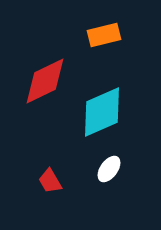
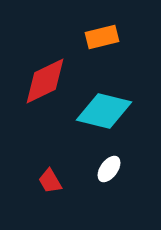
orange rectangle: moved 2 px left, 2 px down
cyan diamond: moved 2 px right, 1 px up; rotated 38 degrees clockwise
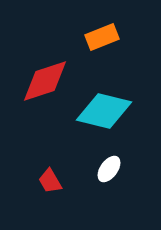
orange rectangle: rotated 8 degrees counterclockwise
red diamond: rotated 8 degrees clockwise
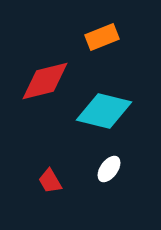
red diamond: rotated 4 degrees clockwise
